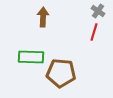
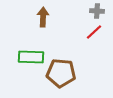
gray cross: moved 1 px left; rotated 32 degrees counterclockwise
red line: rotated 30 degrees clockwise
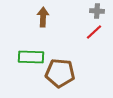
brown pentagon: moved 1 px left
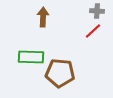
red line: moved 1 px left, 1 px up
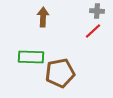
brown pentagon: rotated 16 degrees counterclockwise
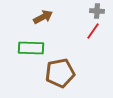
brown arrow: rotated 60 degrees clockwise
red line: rotated 12 degrees counterclockwise
green rectangle: moved 9 px up
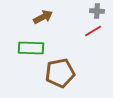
red line: rotated 24 degrees clockwise
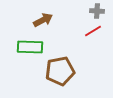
brown arrow: moved 3 px down
green rectangle: moved 1 px left, 1 px up
brown pentagon: moved 2 px up
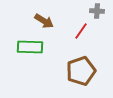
brown arrow: moved 1 px right, 1 px down; rotated 60 degrees clockwise
red line: moved 12 px left; rotated 24 degrees counterclockwise
brown pentagon: moved 21 px right; rotated 8 degrees counterclockwise
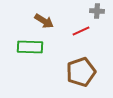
red line: rotated 30 degrees clockwise
brown pentagon: moved 1 px down
